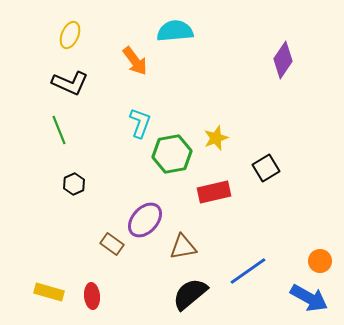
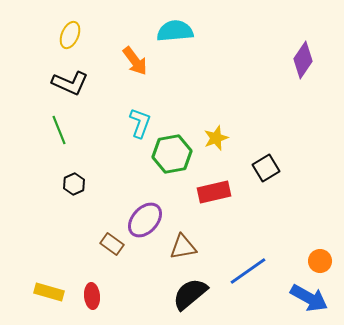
purple diamond: moved 20 px right
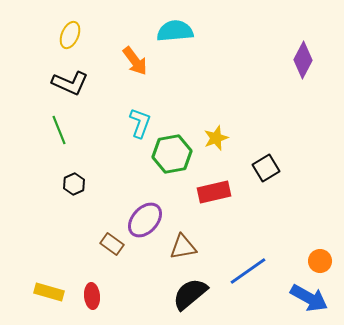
purple diamond: rotated 6 degrees counterclockwise
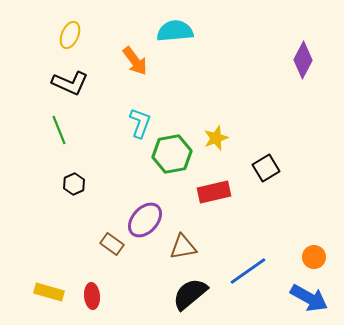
orange circle: moved 6 px left, 4 px up
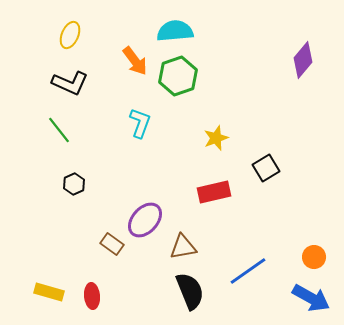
purple diamond: rotated 12 degrees clockwise
green line: rotated 16 degrees counterclockwise
green hexagon: moved 6 px right, 78 px up; rotated 9 degrees counterclockwise
black semicircle: moved 3 px up; rotated 108 degrees clockwise
blue arrow: moved 2 px right
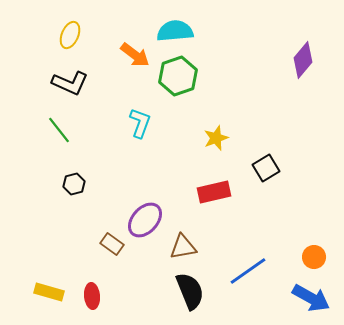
orange arrow: moved 6 px up; rotated 16 degrees counterclockwise
black hexagon: rotated 10 degrees clockwise
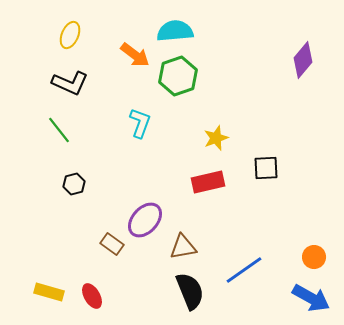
black square: rotated 28 degrees clockwise
red rectangle: moved 6 px left, 10 px up
blue line: moved 4 px left, 1 px up
red ellipse: rotated 25 degrees counterclockwise
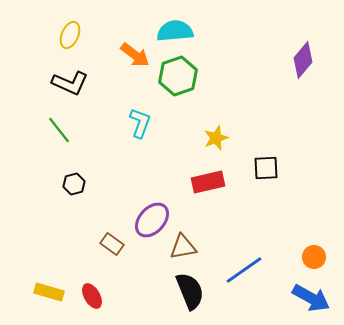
purple ellipse: moved 7 px right
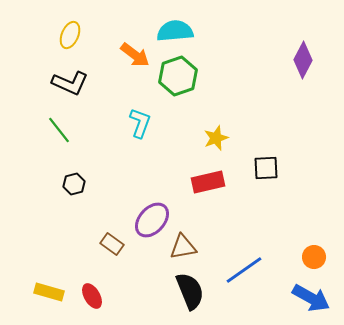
purple diamond: rotated 12 degrees counterclockwise
